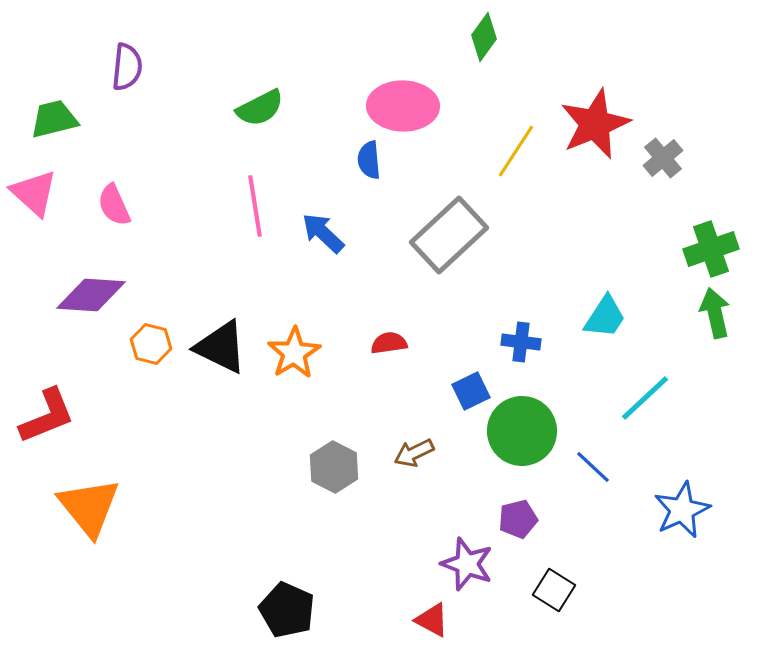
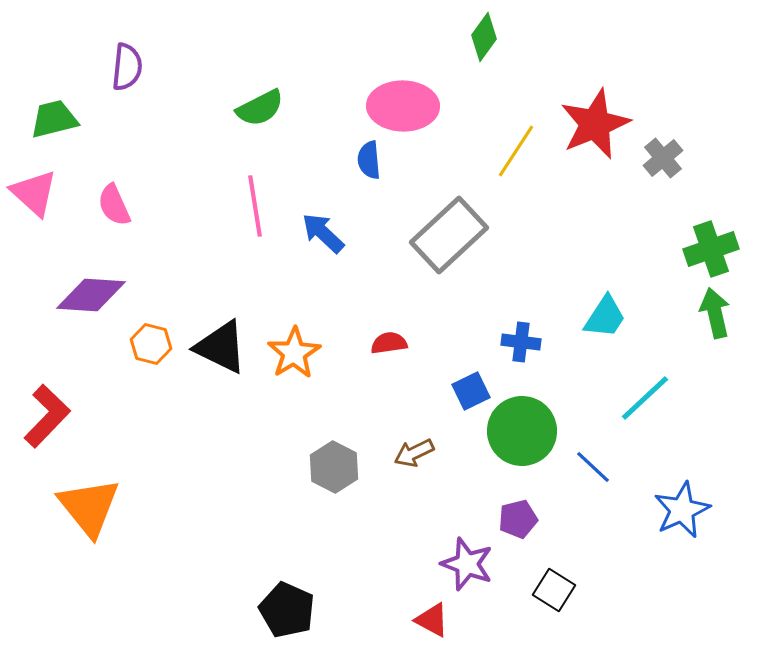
red L-shape: rotated 24 degrees counterclockwise
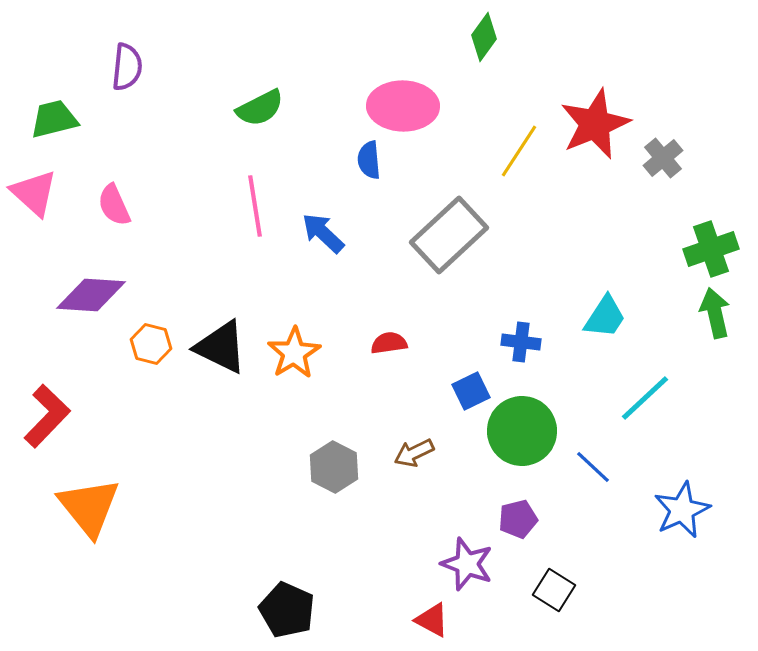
yellow line: moved 3 px right
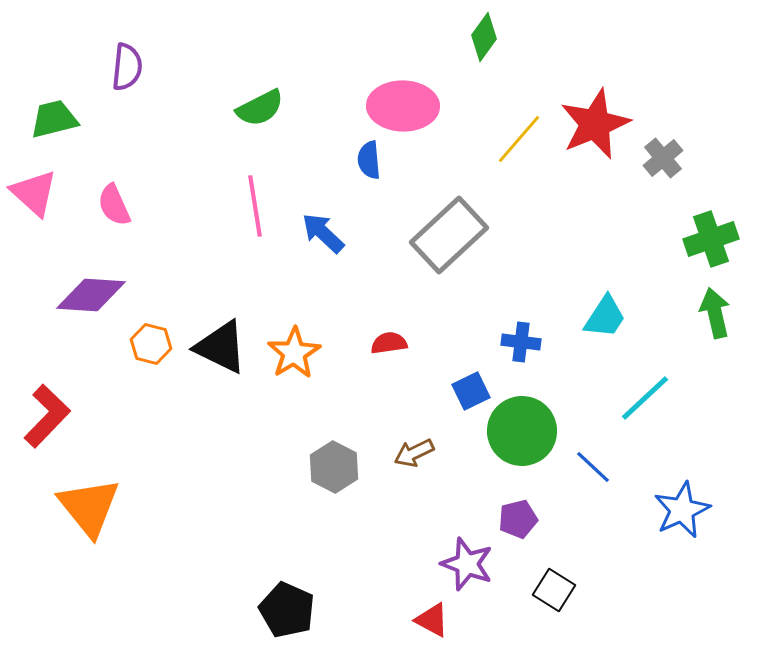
yellow line: moved 12 px up; rotated 8 degrees clockwise
green cross: moved 10 px up
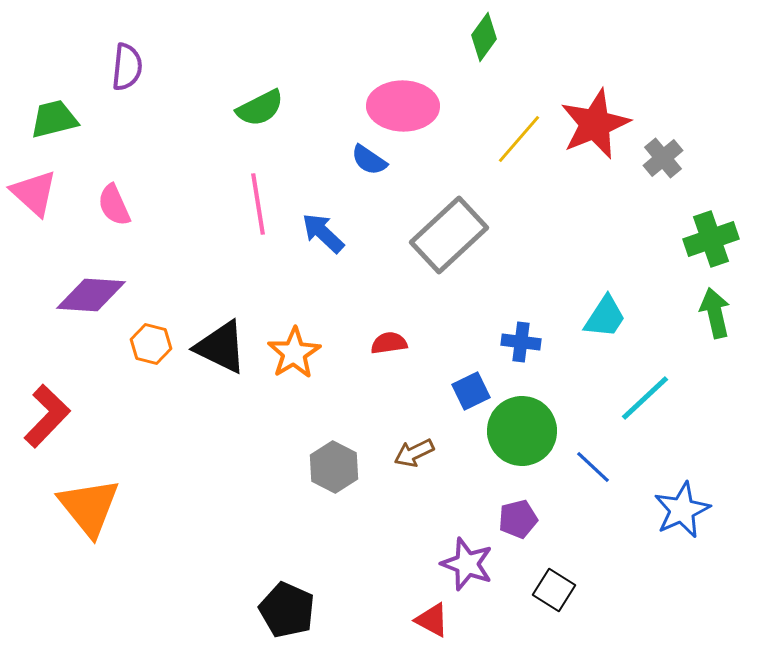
blue semicircle: rotated 51 degrees counterclockwise
pink line: moved 3 px right, 2 px up
